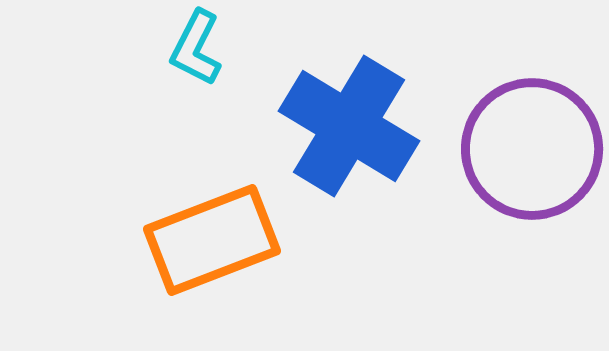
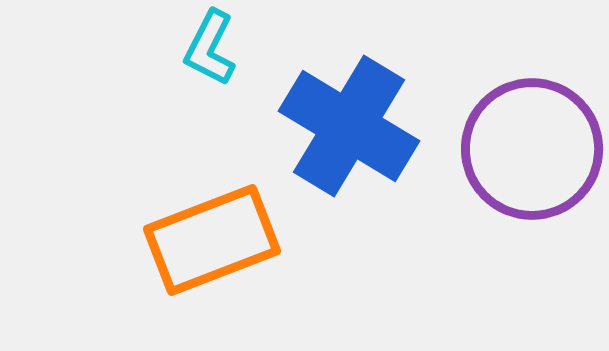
cyan L-shape: moved 14 px right
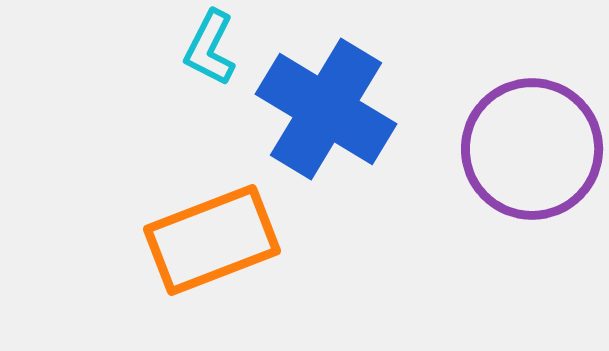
blue cross: moved 23 px left, 17 px up
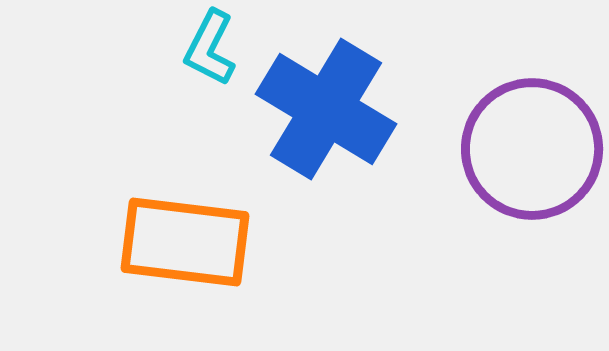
orange rectangle: moved 27 px left, 2 px down; rotated 28 degrees clockwise
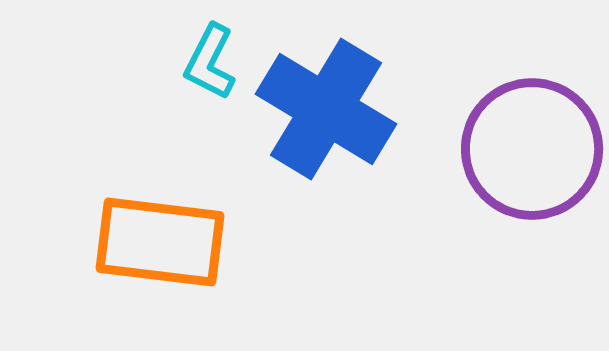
cyan L-shape: moved 14 px down
orange rectangle: moved 25 px left
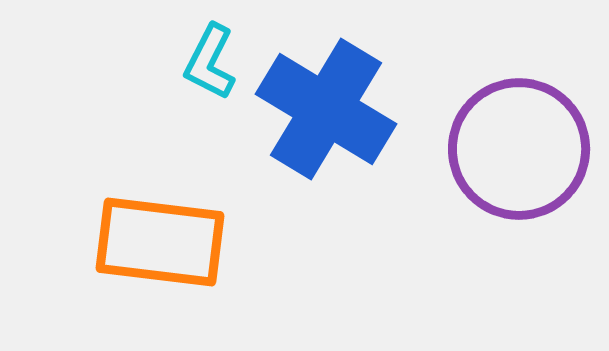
purple circle: moved 13 px left
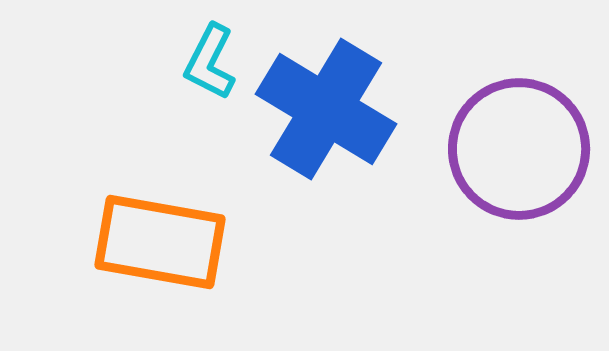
orange rectangle: rotated 3 degrees clockwise
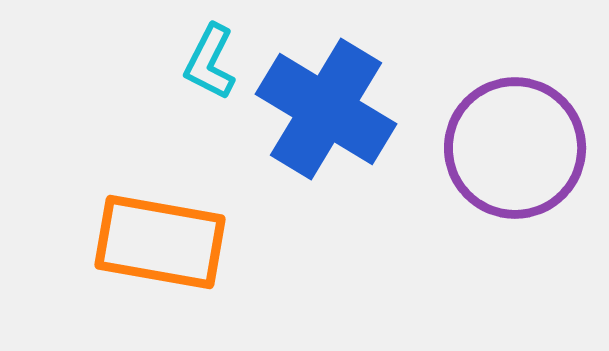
purple circle: moved 4 px left, 1 px up
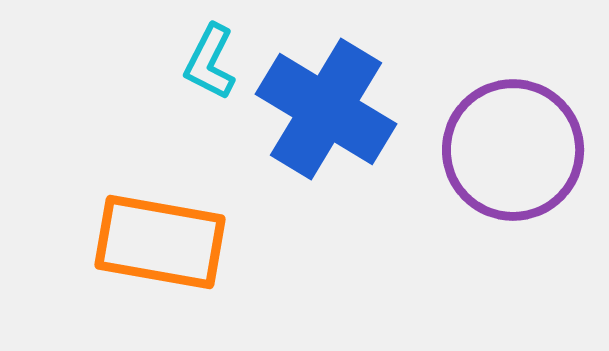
purple circle: moved 2 px left, 2 px down
